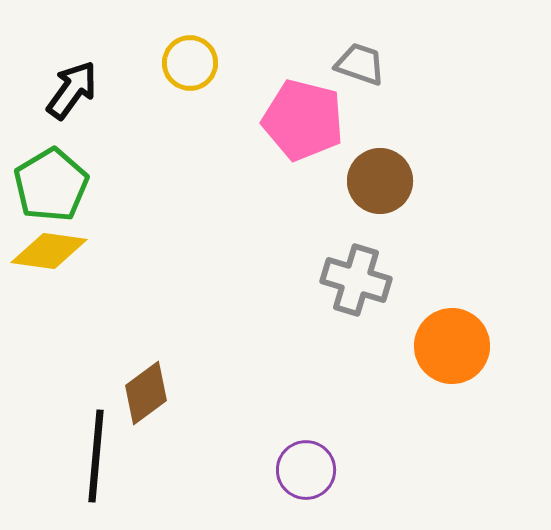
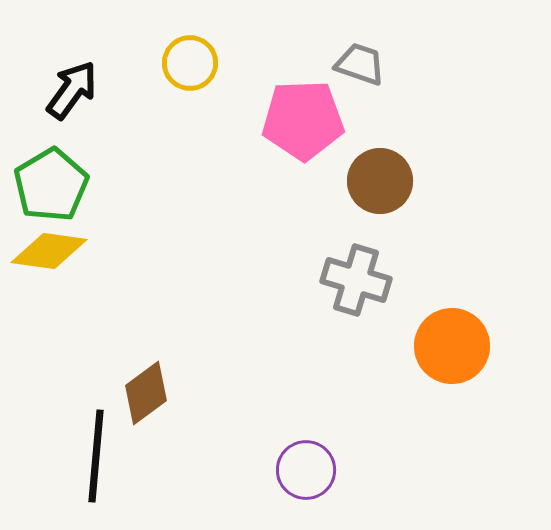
pink pentagon: rotated 16 degrees counterclockwise
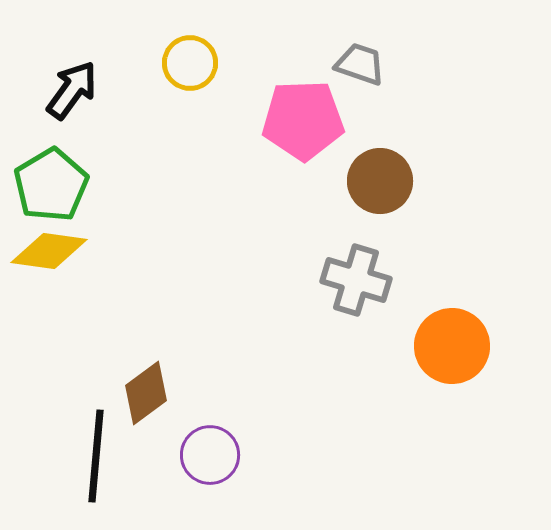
purple circle: moved 96 px left, 15 px up
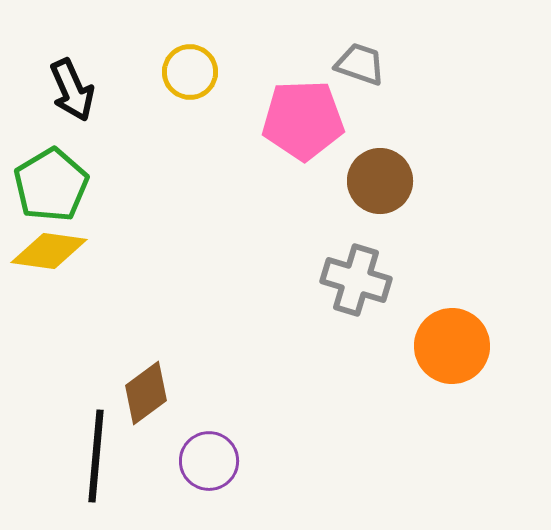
yellow circle: moved 9 px down
black arrow: rotated 120 degrees clockwise
purple circle: moved 1 px left, 6 px down
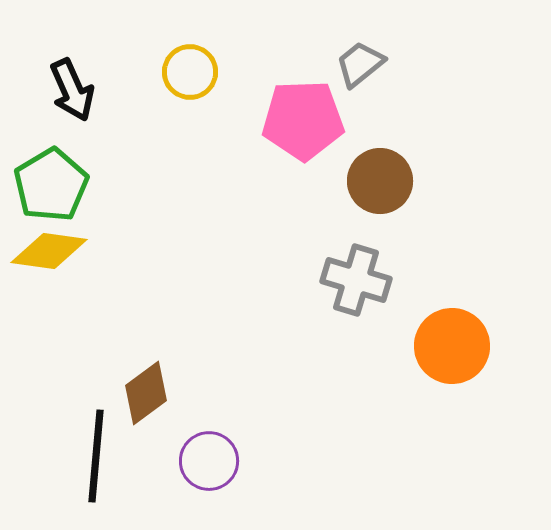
gray trapezoid: rotated 58 degrees counterclockwise
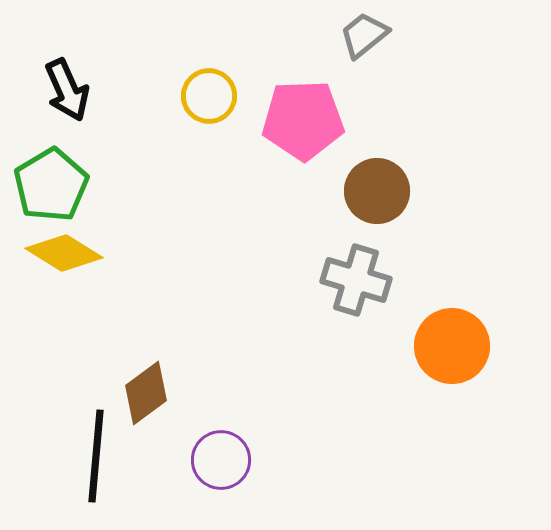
gray trapezoid: moved 4 px right, 29 px up
yellow circle: moved 19 px right, 24 px down
black arrow: moved 5 px left
brown circle: moved 3 px left, 10 px down
yellow diamond: moved 15 px right, 2 px down; rotated 24 degrees clockwise
purple circle: moved 12 px right, 1 px up
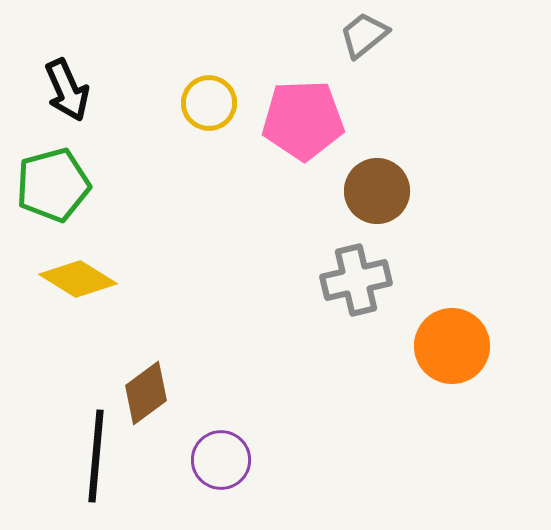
yellow circle: moved 7 px down
green pentagon: moved 2 px right; rotated 16 degrees clockwise
yellow diamond: moved 14 px right, 26 px down
gray cross: rotated 30 degrees counterclockwise
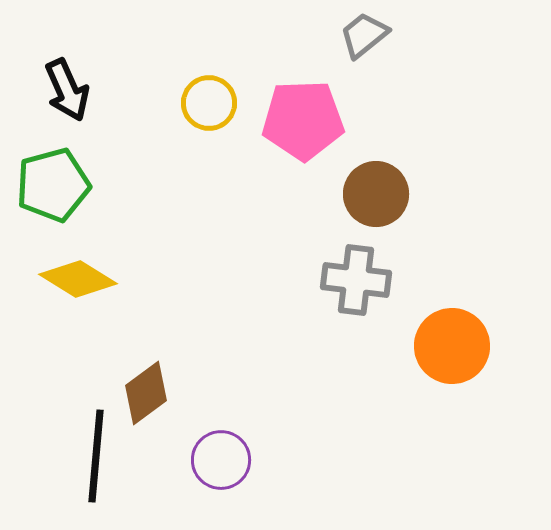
brown circle: moved 1 px left, 3 px down
gray cross: rotated 20 degrees clockwise
